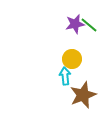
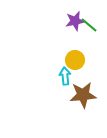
purple star: moved 3 px up
yellow circle: moved 3 px right, 1 px down
brown star: rotated 16 degrees clockwise
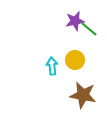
green line: moved 4 px down
cyan arrow: moved 13 px left, 10 px up
brown star: rotated 16 degrees clockwise
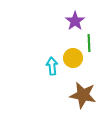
purple star: rotated 24 degrees counterclockwise
green line: moved 14 px down; rotated 48 degrees clockwise
yellow circle: moved 2 px left, 2 px up
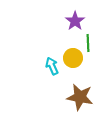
green line: moved 1 px left
cyan arrow: rotated 18 degrees counterclockwise
brown star: moved 3 px left, 2 px down
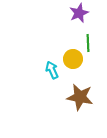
purple star: moved 4 px right, 8 px up; rotated 12 degrees clockwise
yellow circle: moved 1 px down
cyan arrow: moved 4 px down
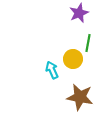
green line: rotated 12 degrees clockwise
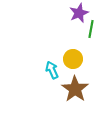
green line: moved 3 px right, 14 px up
brown star: moved 5 px left, 8 px up; rotated 24 degrees clockwise
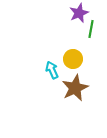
brown star: moved 1 px up; rotated 12 degrees clockwise
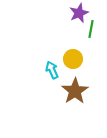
brown star: moved 3 px down; rotated 8 degrees counterclockwise
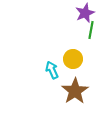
purple star: moved 6 px right
green line: moved 1 px down
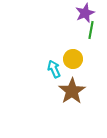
cyan arrow: moved 2 px right, 1 px up
brown star: moved 3 px left
